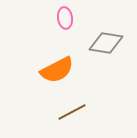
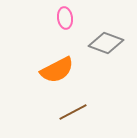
gray diamond: rotated 12 degrees clockwise
brown line: moved 1 px right
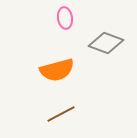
orange semicircle: rotated 12 degrees clockwise
brown line: moved 12 px left, 2 px down
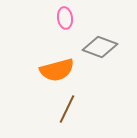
gray diamond: moved 6 px left, 4 px down
brown line: moved 6 px right, 5 px up; rotated 36 degrees counterclockwise
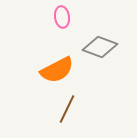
pink ellipse: moved 3 px left, 1 px up
orange semicircle: rotated 12 degrees counterclockwise
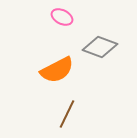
pink ellipse: rotated 55 degrees counterclockwise
brown line: moved 5 px down
